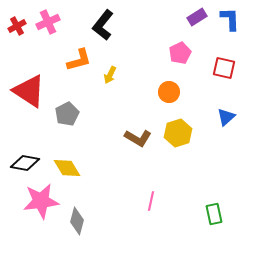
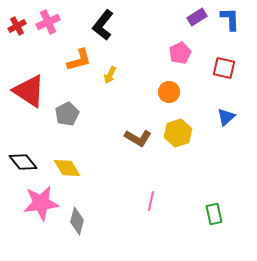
black diamond: moved 2 px left, 1 px up; rotated 40 degrees clockwise
pink star: moved 2 px down
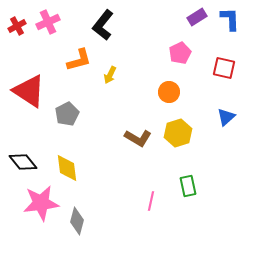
yellow diamond: rotated 24 degrees clockwise
green rectangle: moved 26 px left, 28 px up
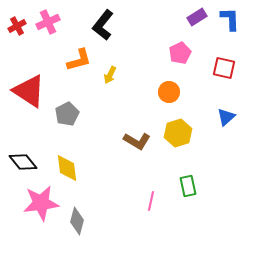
brown L-shape: moved 1 px left, 3 px down
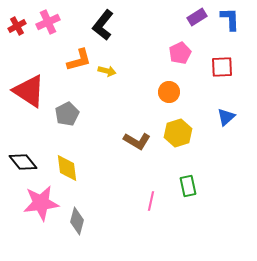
red square: moved 2 px left, 1 px up; rotated 15 degrees counterclockwise
yellow arrow: moved 3 px left, 4 px up; rotated 102 degrees counterclockwise
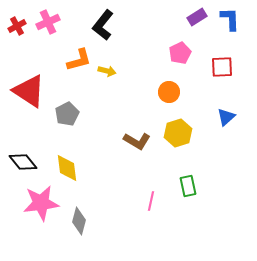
gray diamond: moved 2 px right
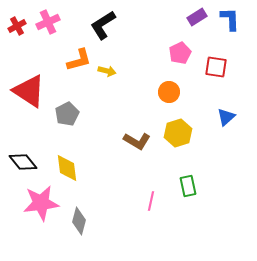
black L-shape: rotated 20 degrees clockwise
red square: moved 6 px left; rotated 10 degrees clockwise
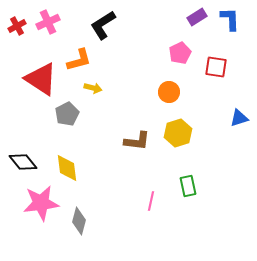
yellow arrow: moved 14 px left, 17 px down
red triangle: moved 12 px right, 12 px up
blue triangle: moved 13 px right, 1 px down; rotated 24 degrees clockwise
brown L-shape: rotated 24 degrees counterclockwise
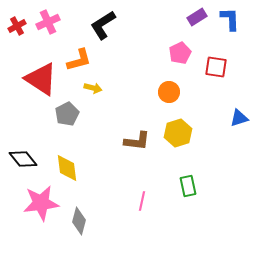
black diamond: moved 3 px up
pink line: moved 9 px left
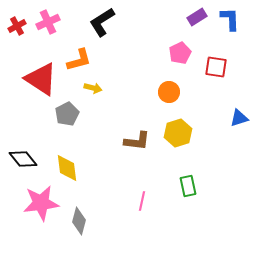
black L-shape: moved 1 px left, 3 px up
